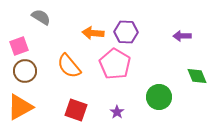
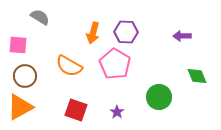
gray semicircle: moved 1 px left
orange arrow: rotated 80 degrees counterclockwise
pink square: moved 1 px left, 1 px up; rotated 24 degrees clockwise
orange semicircle: rotated 20 degrees counterclockwise
brown circle: moved 5 px down
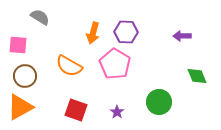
green circle: moved 5 px down
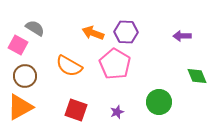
gray semicircle: moved 5 px left, 11 px down
orange arrow: rotated 95 degrees clockwise
pink square: rotated 24 degrees clockwise
purple star: rotated 16 degrees clockwise
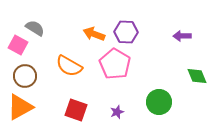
orange arrow: moved 1 px right, 1 px down
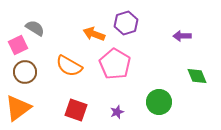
purple hexagon: moved 9 px up; rotated 20 degrees counterclockwise
pink square: rotated 36 degrees clockwise
brown circle: moved 4 px up
orange triangle: moved 2 px left, 1 px down; rotated 8 degrees counterclockwise
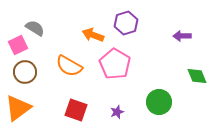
orange arrow: moved 1 px left, 1 px down
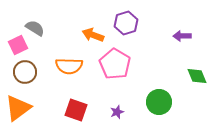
orange semicircle: rotated 28 degrees counterclockwise
